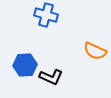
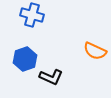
blue cross: moved 14 px left
blue hexagon: moved 6 px up; rotated 15 degrees counterclockwise
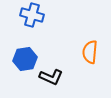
orange semicircle: moved 5 px left, 1 px down; rotated 70 degrees clockwise
blue hexagon: rotated 10 degrees clockwise
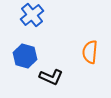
blue cross: rotated 35 degrees clockwise
blue hexagon: moved 3 px up; rotated 25 degrees clockwise
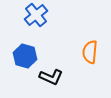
blue cross: moved 4 px right
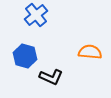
orange semicircle: rotated 90 degrees clockwise
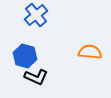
black L-shape: moved 15 px left
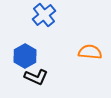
blue cross: moved 8 px right
blue hexagon: rotated 15 degrees clockwise
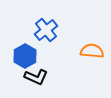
blue cross: moved 2 px right, 15 px down
orange semicircle: moved 2 px right, 1 px up
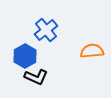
orange semicircle: rotated 10 degrees counterclockwise
